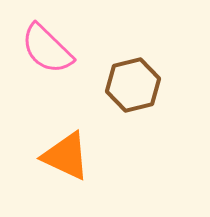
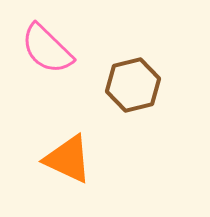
orange triangle: moved 2 px right, 3 px down
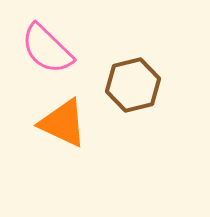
orange triangle: moved 5 px left, 36 px up
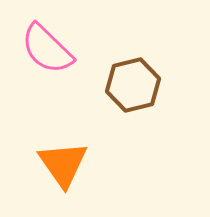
orange triangle: moved 41 px down; rotated 30 degrees clockwise
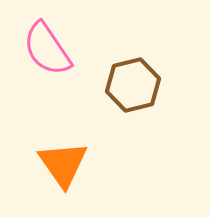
pink semicircle: rotated 12 degrees clockwise
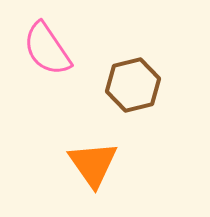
orange triangle: moved 30 px right
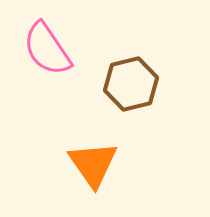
brown hexagon: moved 2 px left, 1 px up
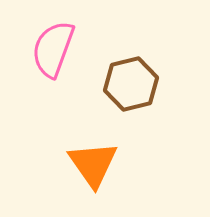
pink semicircle: moved 6 px right; rotated 54 degrees clockwise
